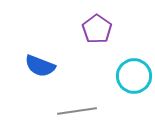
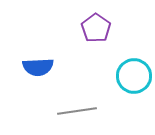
purple pentagon: moved 1 px left, 1 px up
blue semicircle: moved 2 px left, 1 px down; rotated 24 degrees counterclockwise
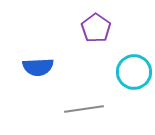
cyan circle: moved 4 px up
gray line: moved 7 px right, 2 px up
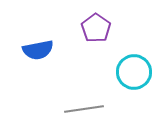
blue semicircle: moved 17 px up; rotated 8 degrees counterclockwise
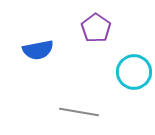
gray line: moved 5 px left, 3 px down; rotated 18 degrees clockwise
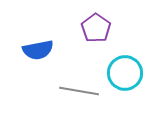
cyan circle: moved 9 px left, 1 px down
gray line: moved 21 px up
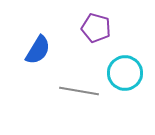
purple pentagon: rotated 20 degrees counterclockwise
blue semicircle: rotated 48 degrees counterclockwise
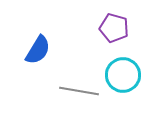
purple pentagon: moved 18 px right
cyan circle: moved 2 px left, 2 px down
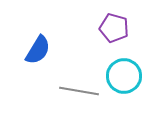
cyan circle: moved 1 px right, 1 px down
